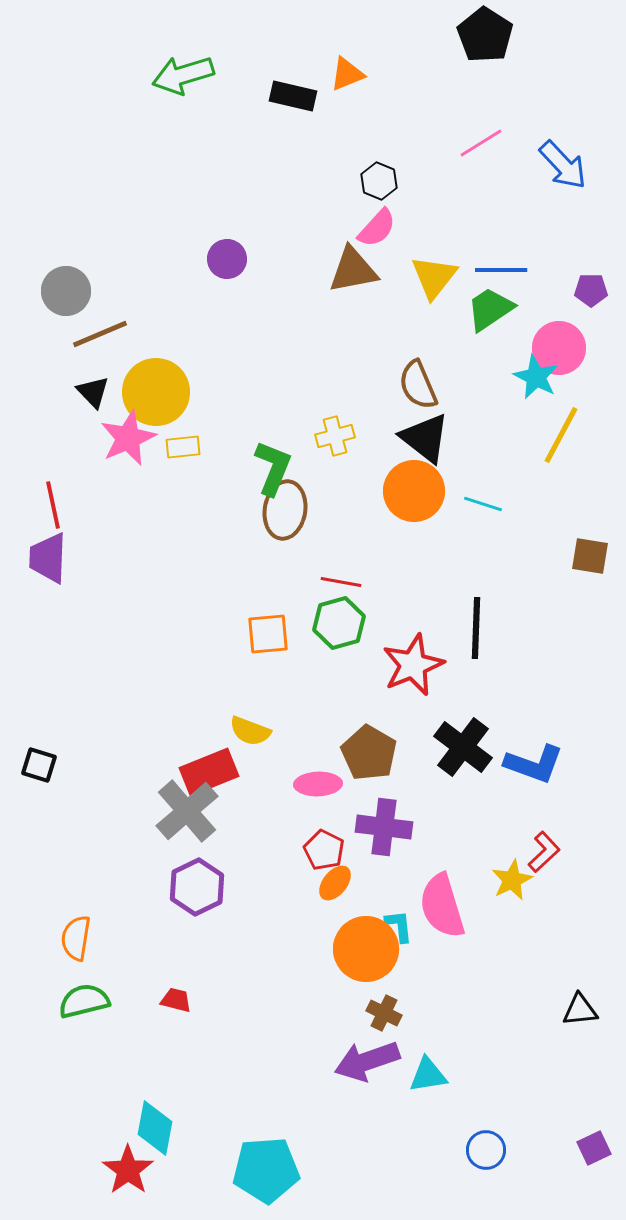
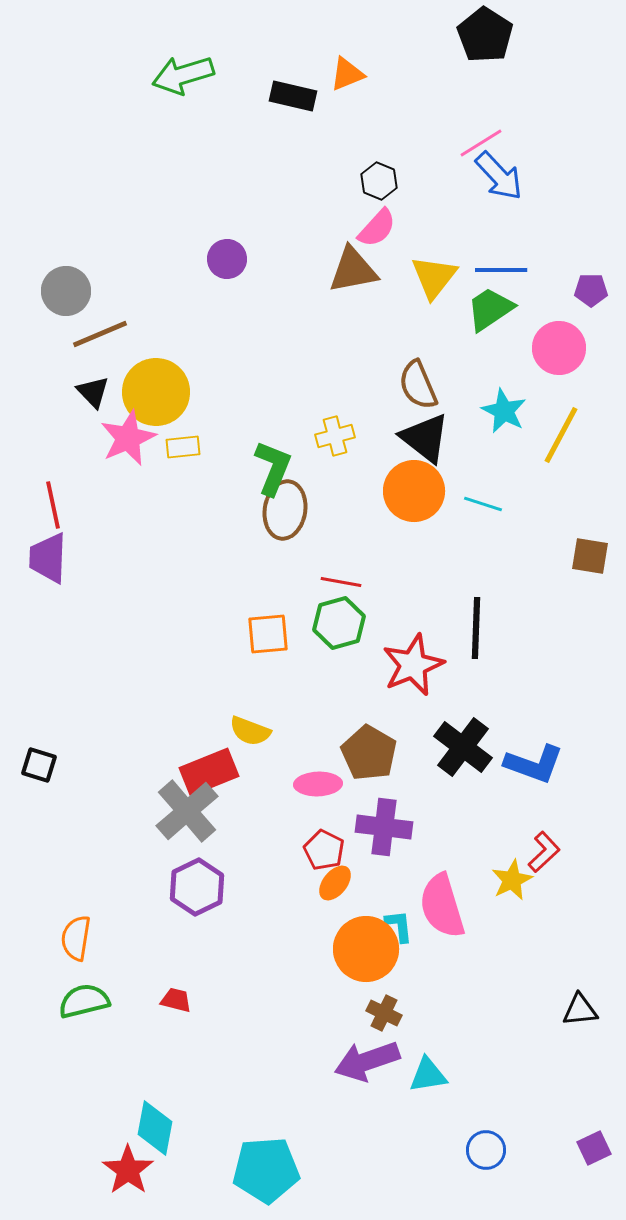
blue arrow at (563, 165): moved 64 px left, 11 px down
cyan star at (536, 377): moved 32 px left, 34 px down
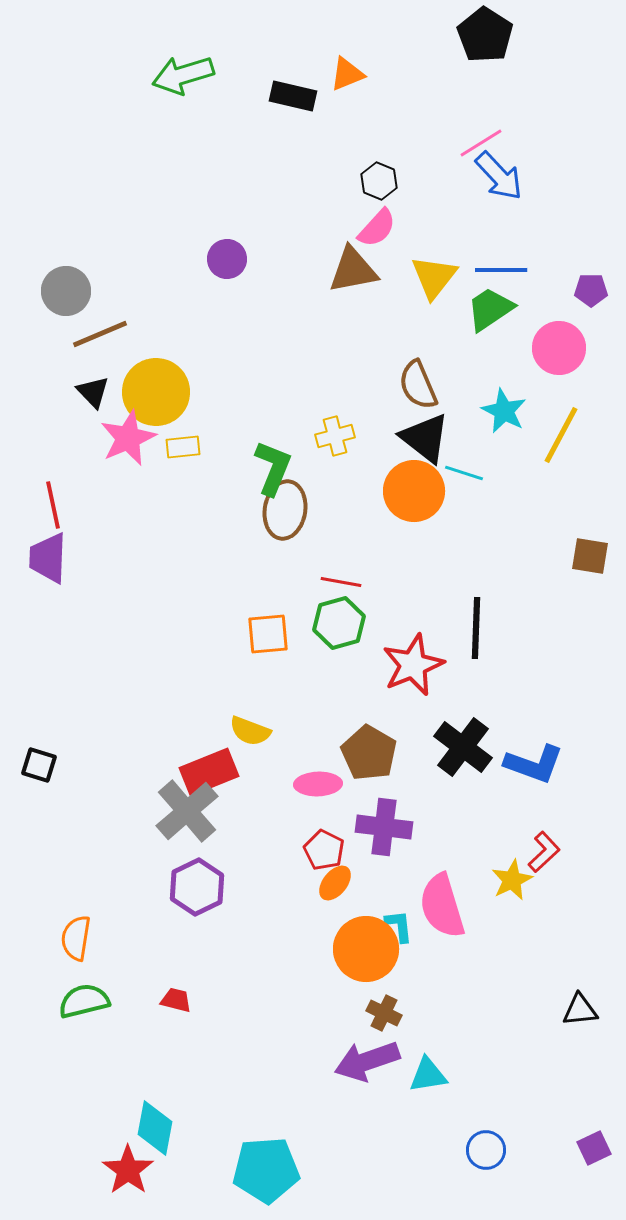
cyan line at (483, 504): moved 19 px left, 31 px up
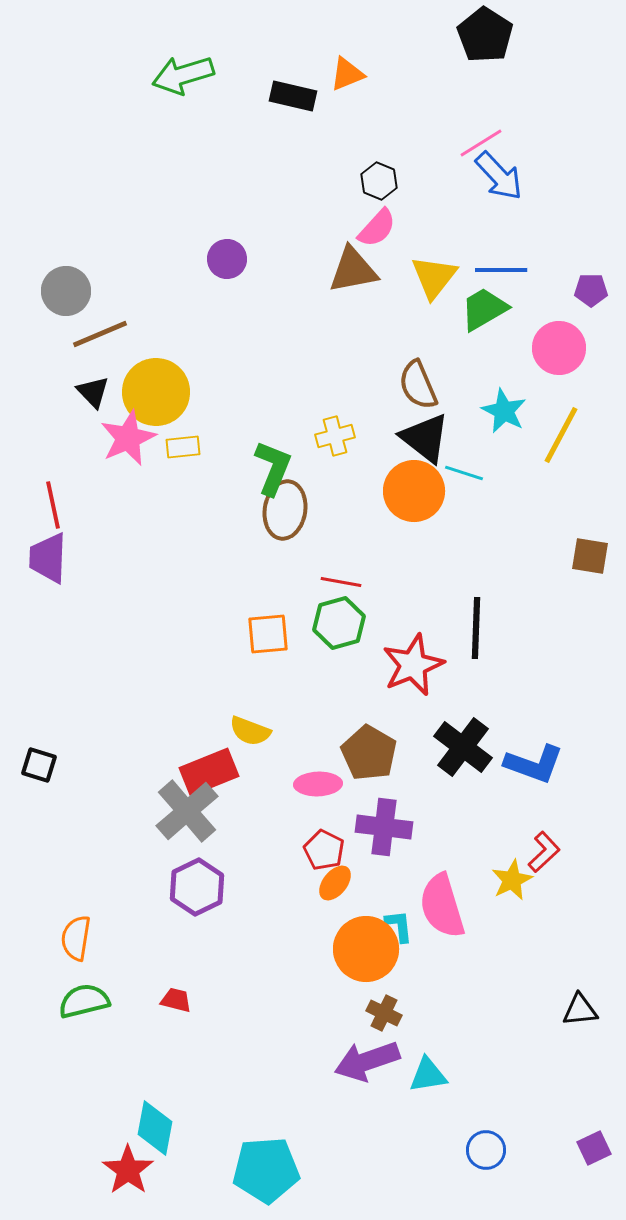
green trapezoid at (490, 309): moved 6 px left; rotated 4 degrees clockwise
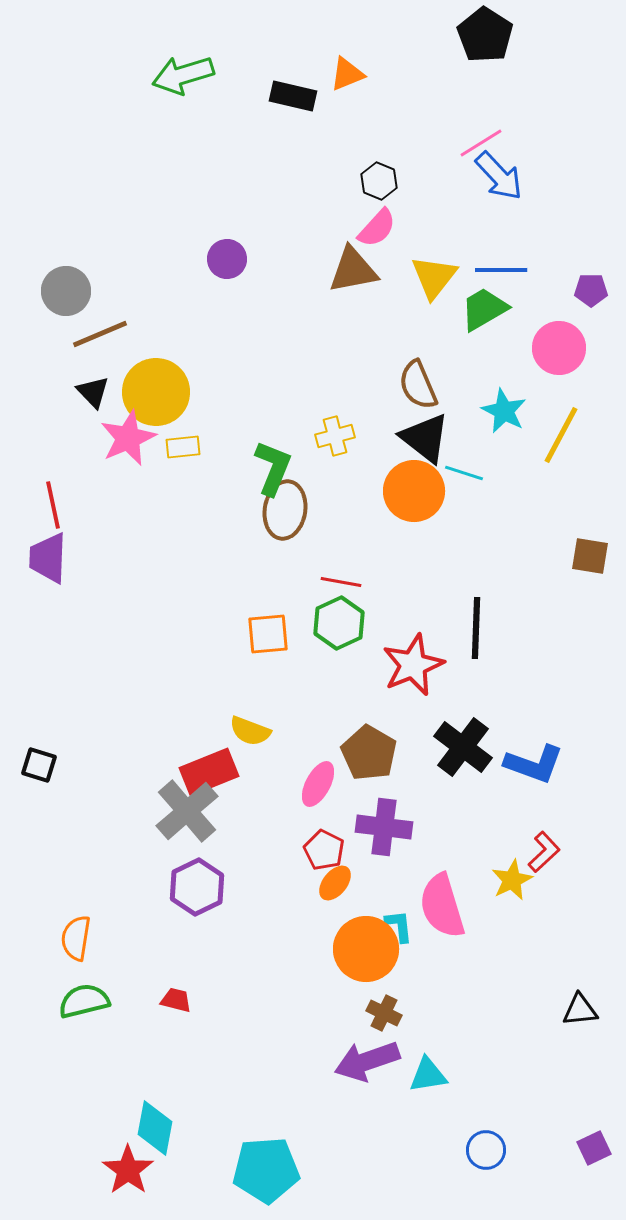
green hexagon at (339, 623): rotated 9 degrees counterclockwise
pink ellipse at (318, 784): rotated 60 degrees counterclockwise
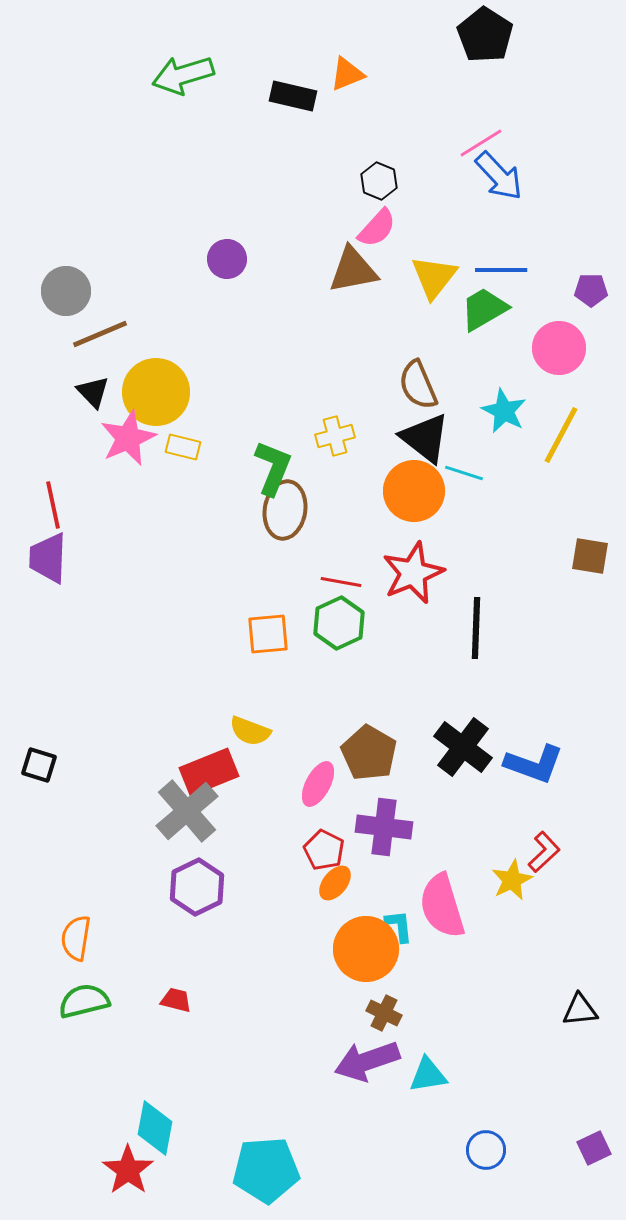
yellow rectangle at (183, 447): rotated 20 degrees clockwise
red star at (413, 665): moved 92 px up
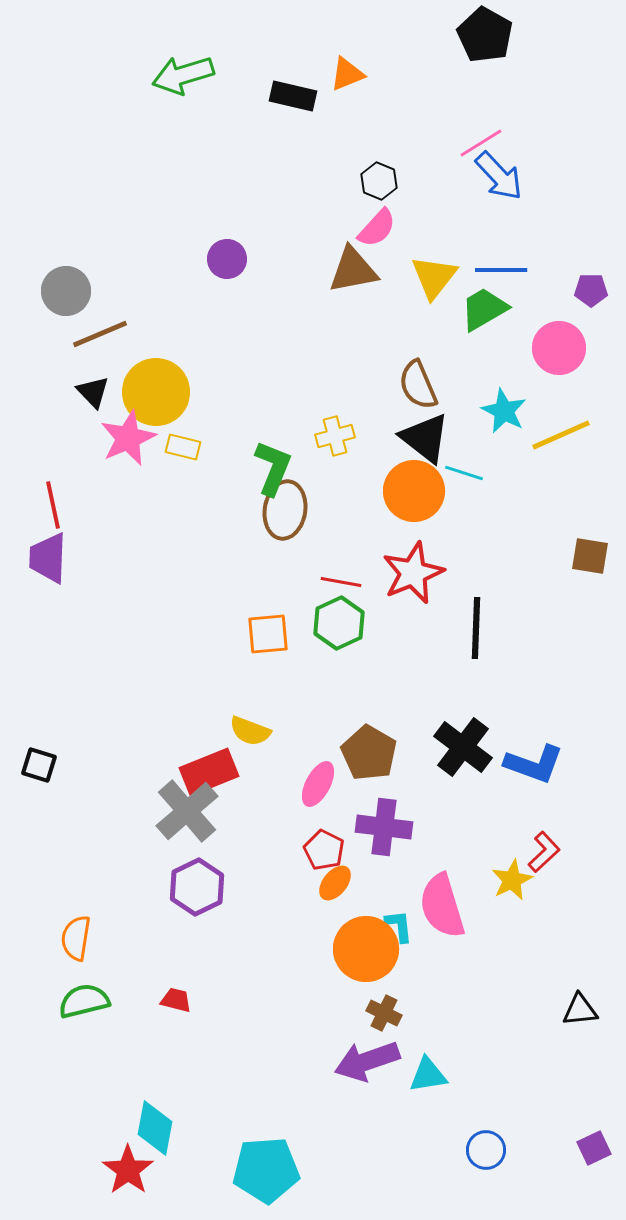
black pentagon at (485, 35): rotated 4 degrees counterclockwise
yellow line at (561, 435): rotated 38 degrees clockwise
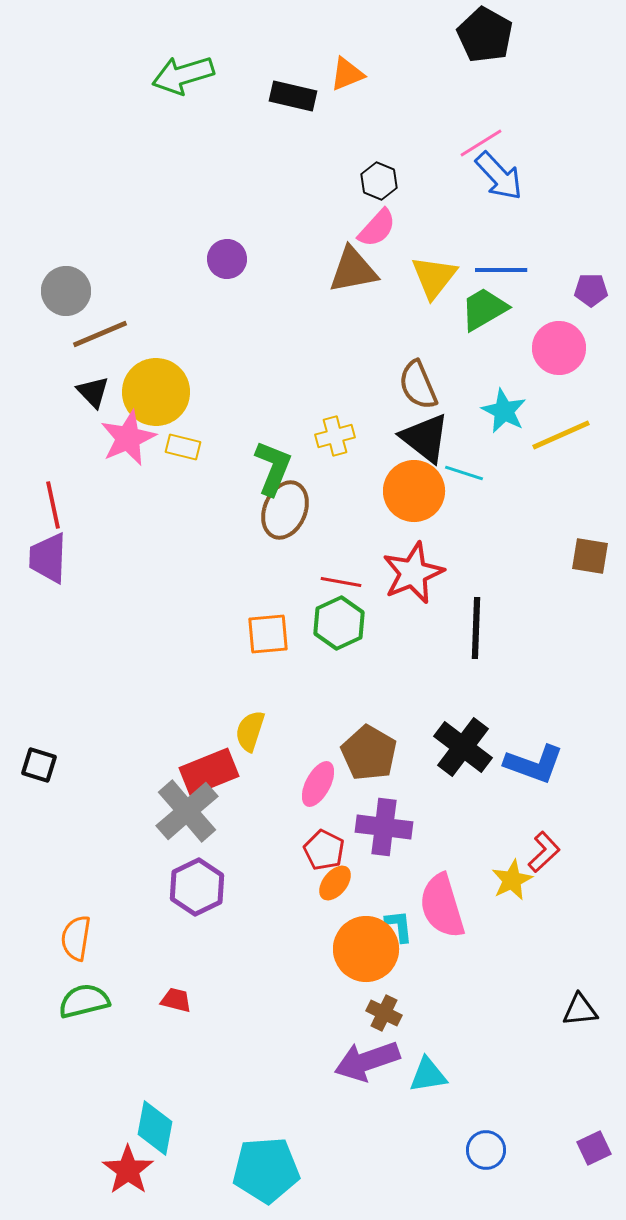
brown ellipse at (285, 510): rotated 14 degrees clockwise
yellow semicircle at (250, 731): rotated 87 degrees clockwise
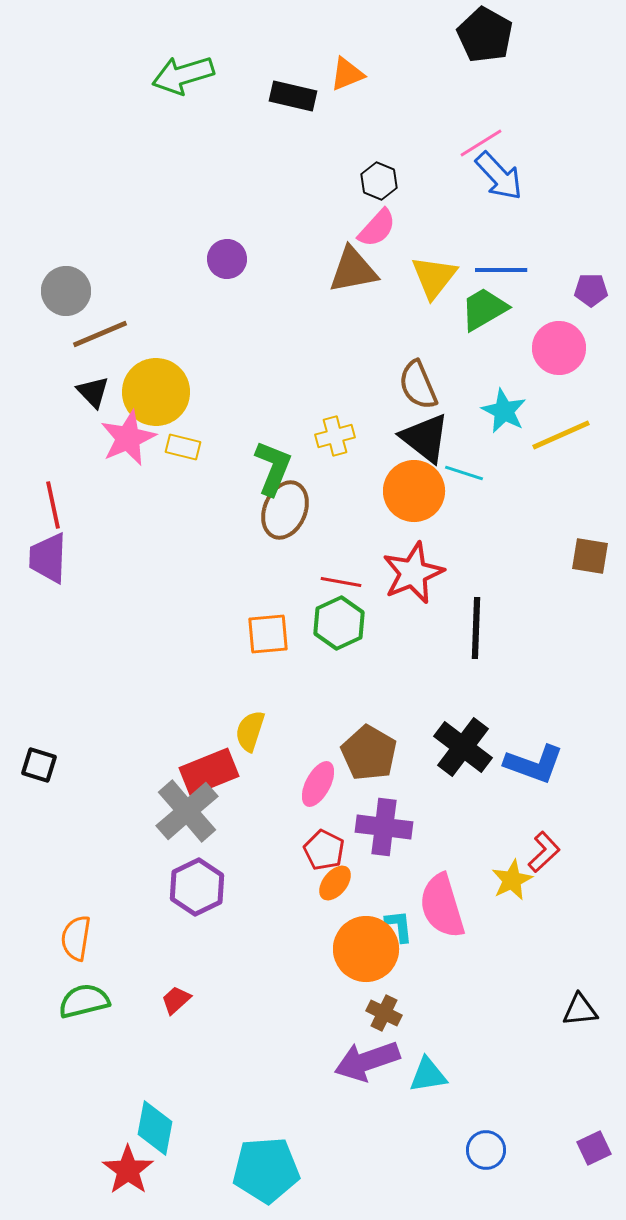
red trapezoid at (176, 1000): rotated 56 degrees counterclockwise
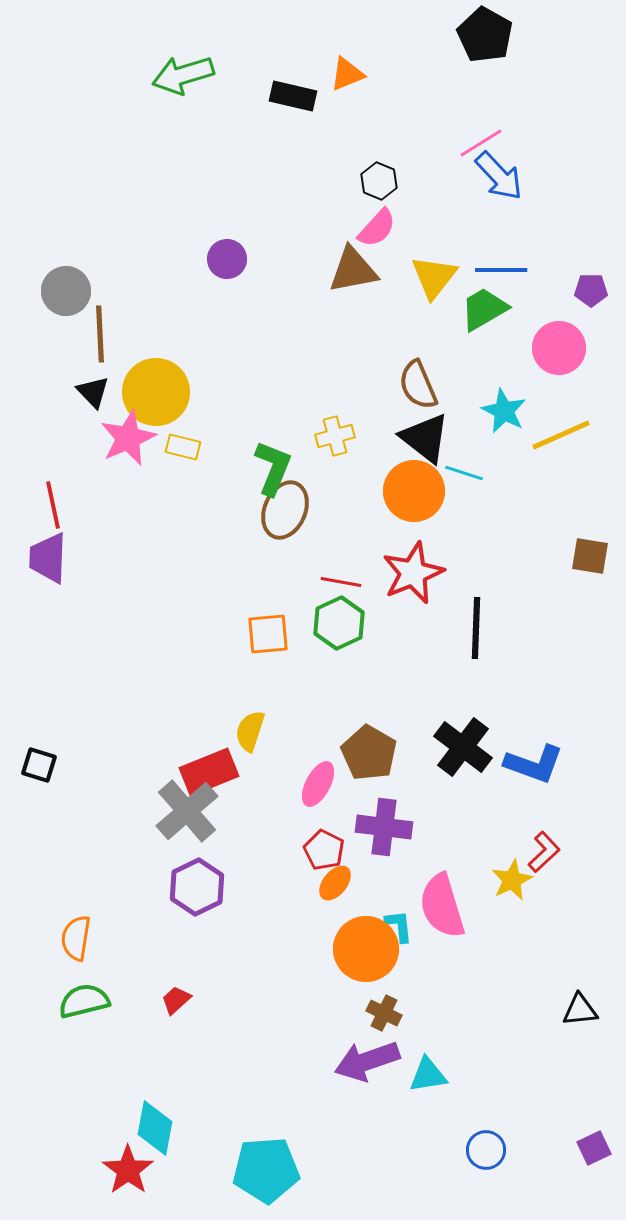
brown line at (100, 334): rotated 70 degrees counterclockwise
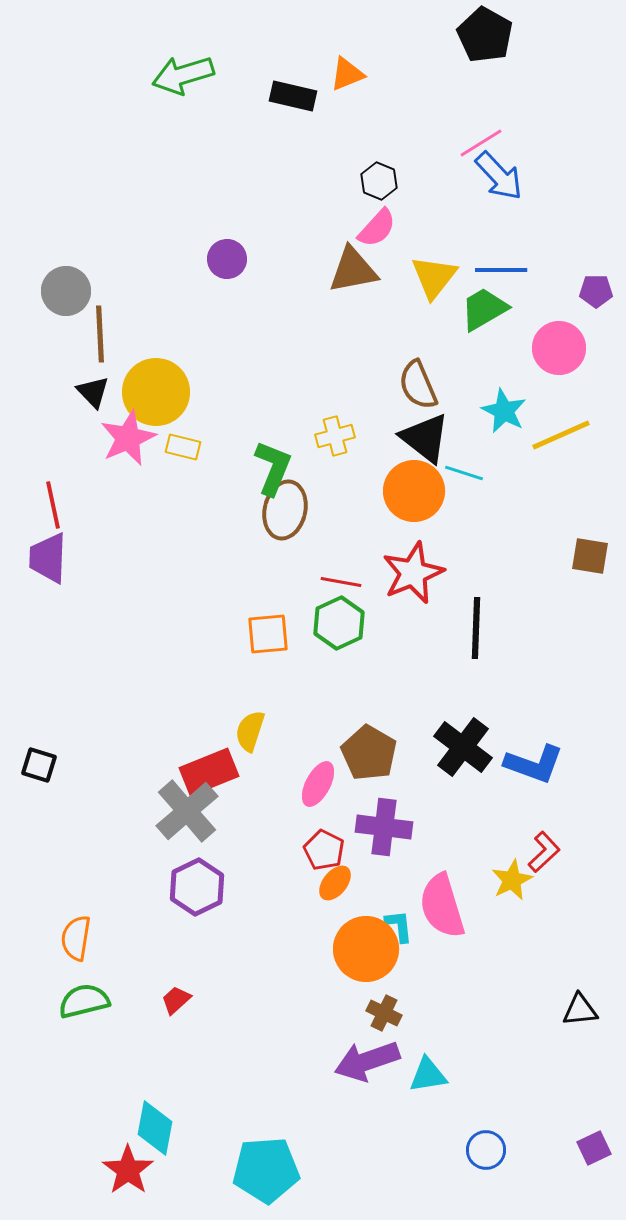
purple pentagon at (591, 290): moved 5 px right, 1 px down
brown ellipse at (285, 510): rotated 10 degrees counterclockwise
